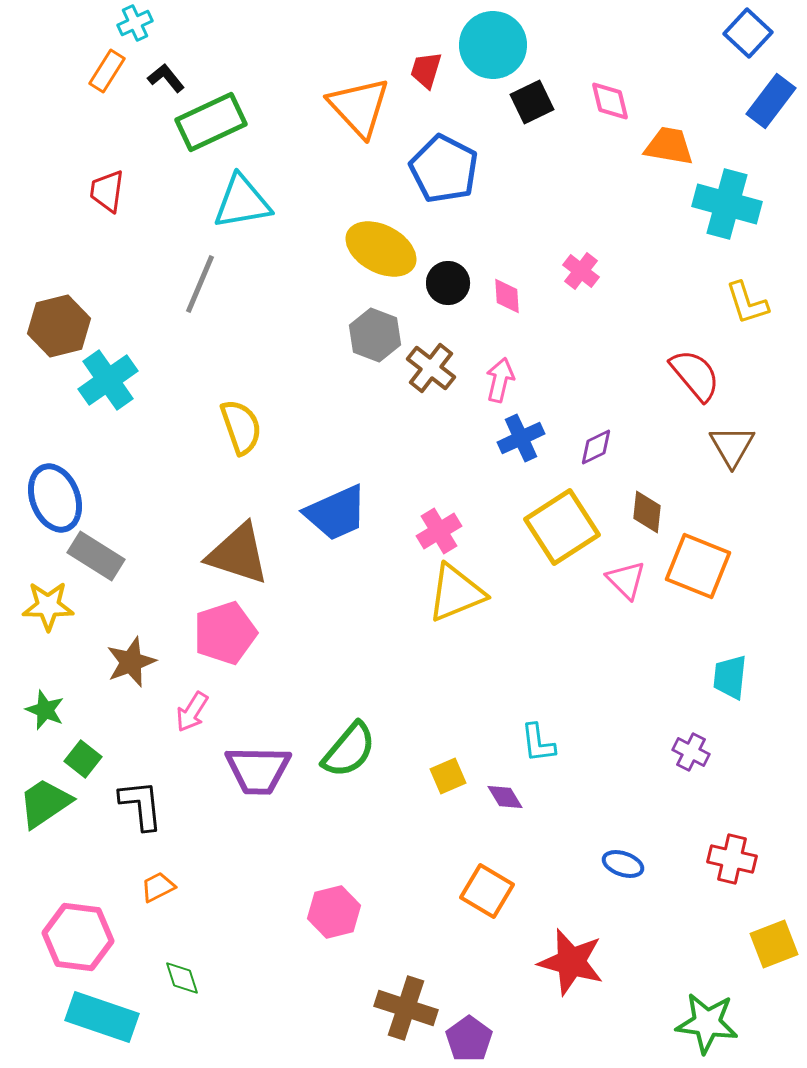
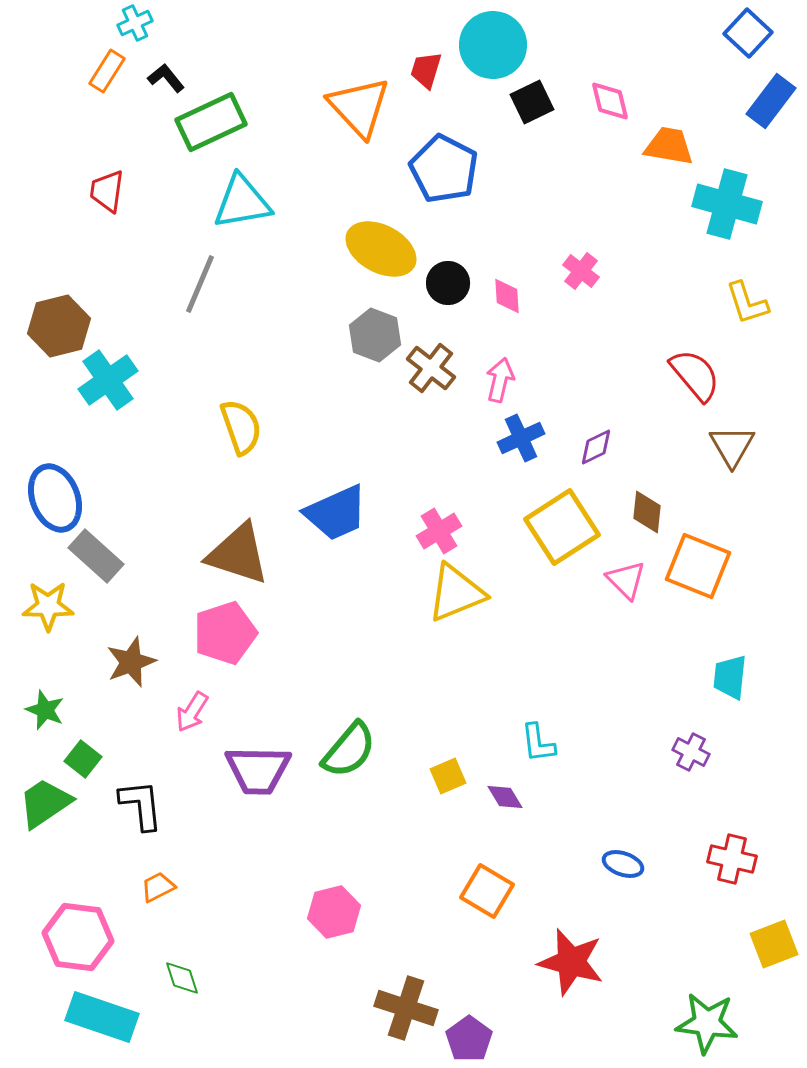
gray rectangle at (96, 556): rotated 10 degrees clockwise
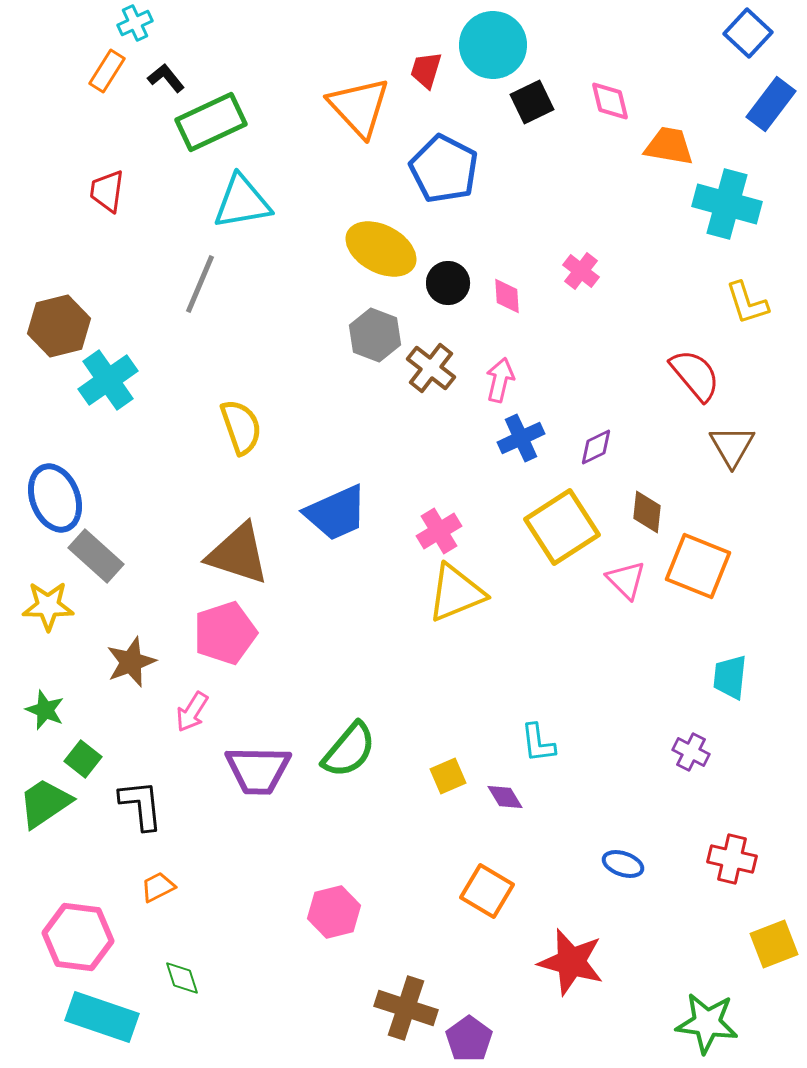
blue rectangle at (771, 101): moved 3 px down
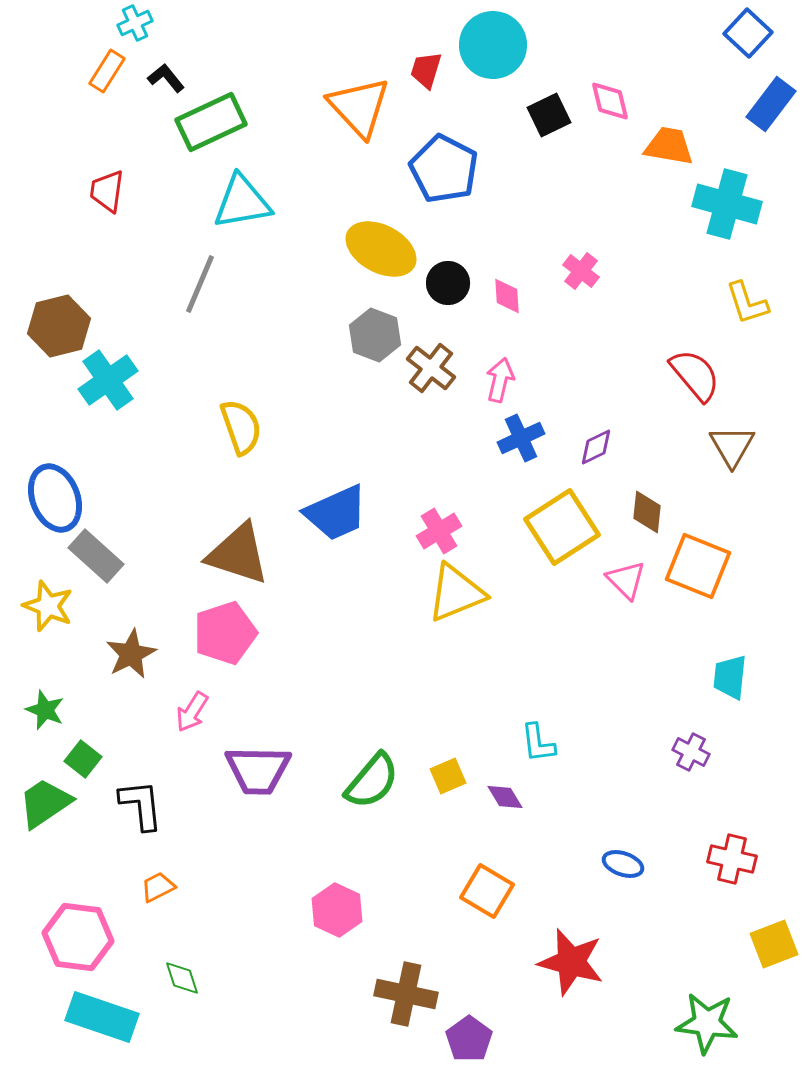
black square at (532, 102): moved 17 px right, 13 px down
yellow star at (48, 606): rotated 21 degrees clockwise
brown star at (131, 662): moved 8 px up; rotated 6 degrees counterclockwise
green semicircle at (349, 750): moved 23 px right, 31 px down
pink hexagon at (334, 912): moved 3 px right, 2 px up; rotated 21 degrees counterclockwise
brown cross at (406, 1008): moved 14 px up; rotated 6 degrees counterclockwise
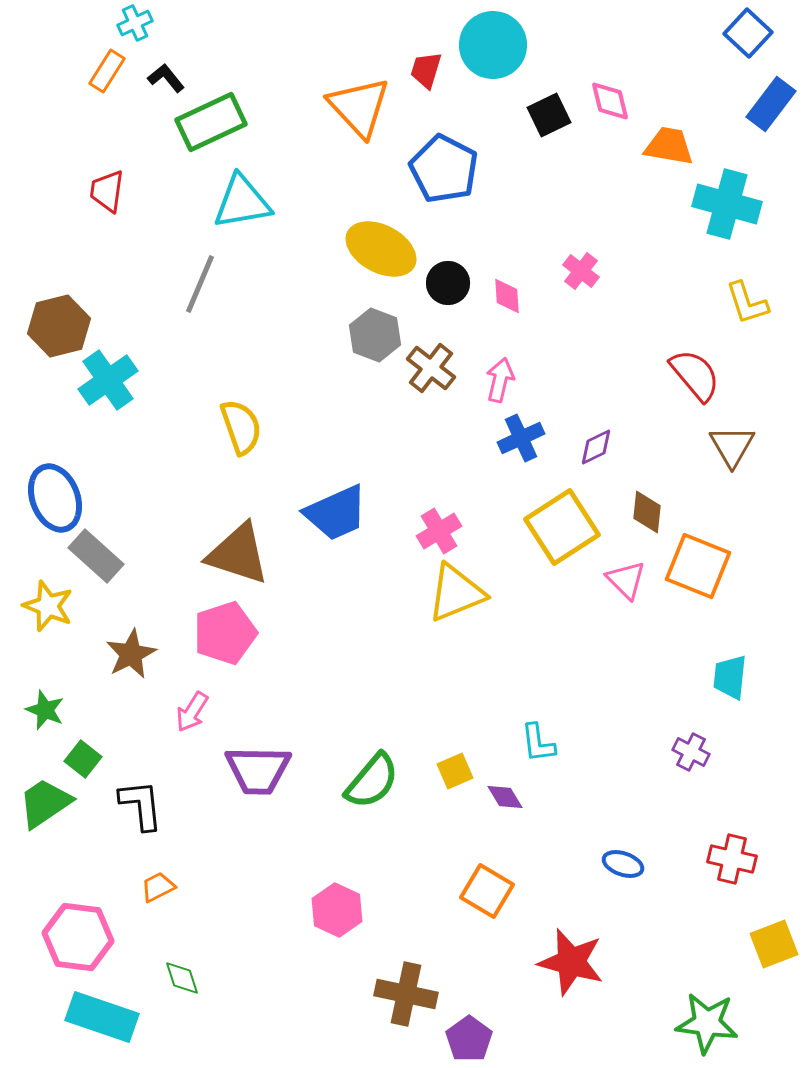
yellow square at (448, 776): moved 7 px right, 5 px up
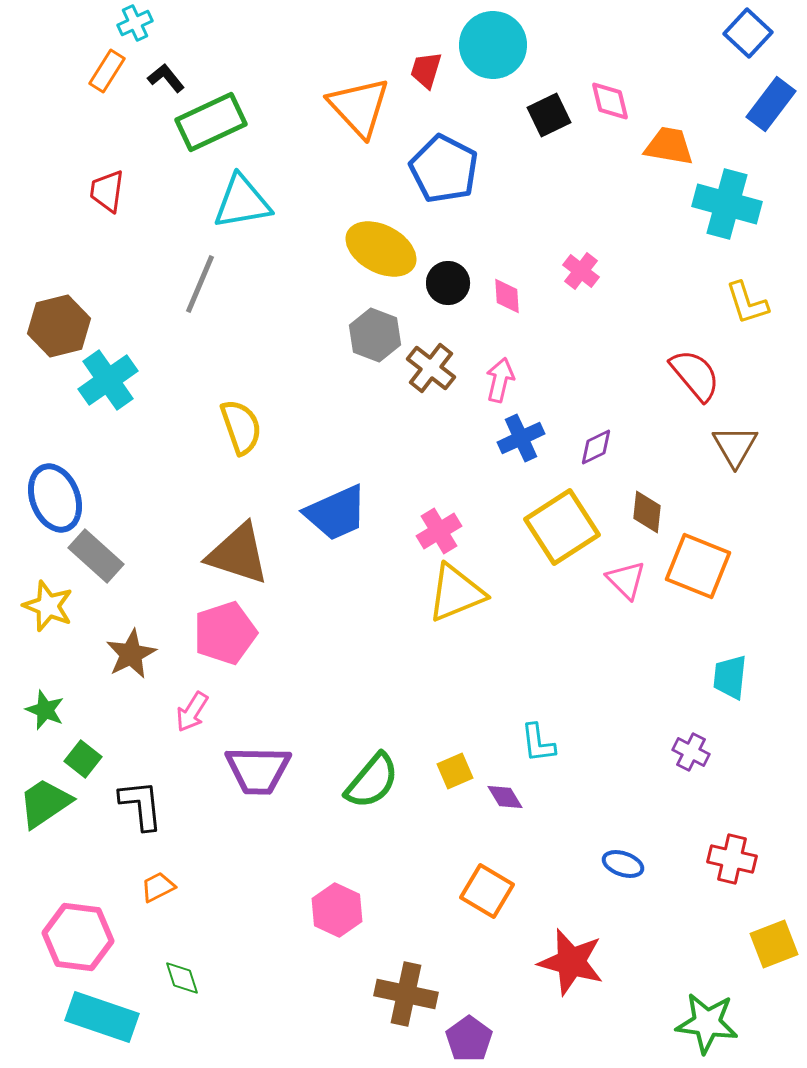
brown triangle at (732, 446): moved 3 px right
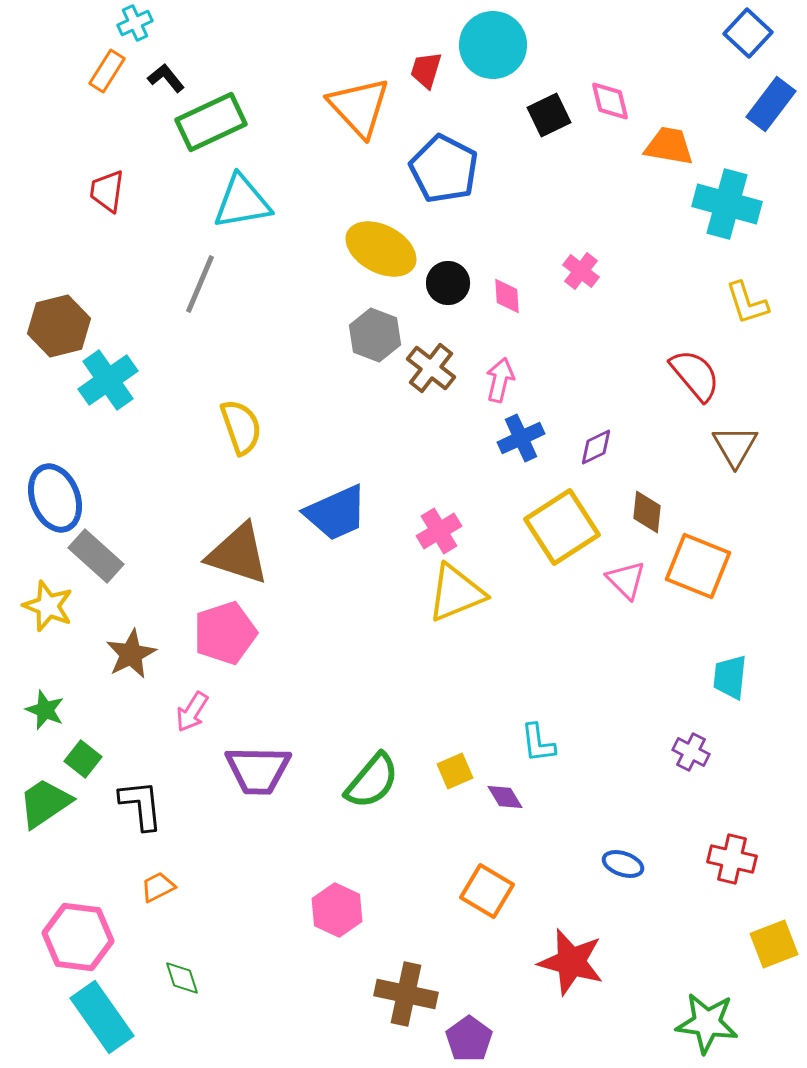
cyan rectangle at (102, 1017): rotated 36 degrees clockwise
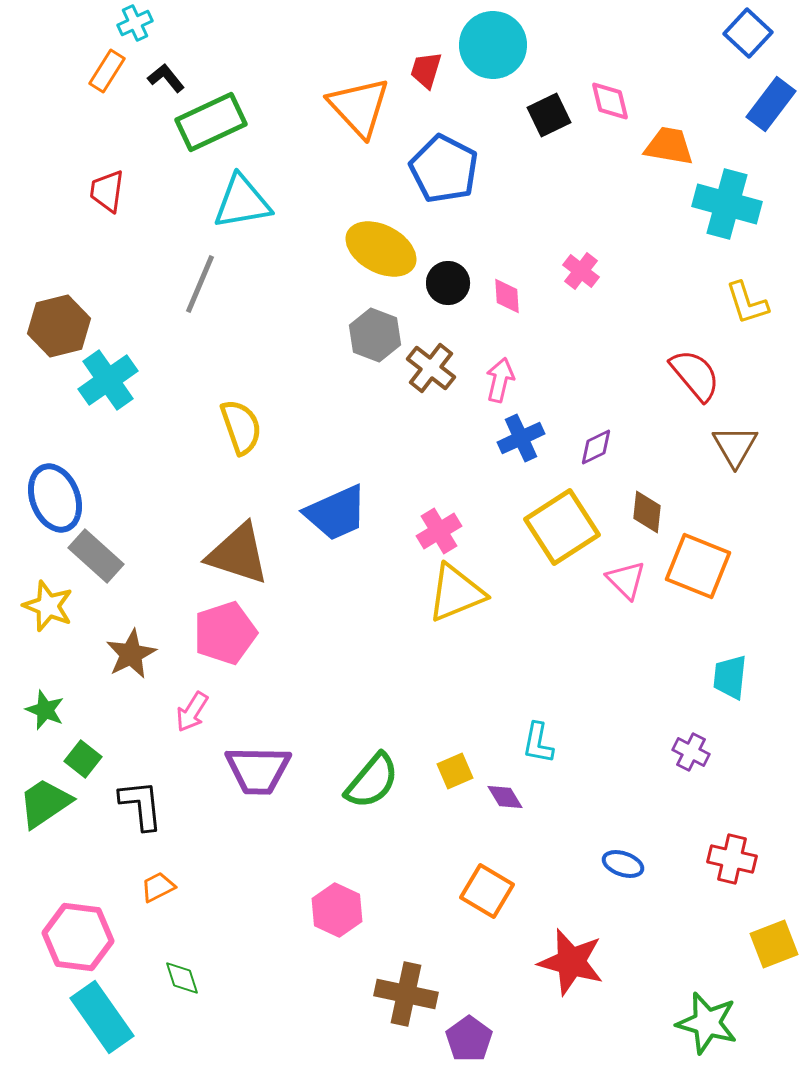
cyan L-shape at (538, 743): rotated 18 degrees clockwise
green star at (707, 1023): rotated 8 degrees clockwise
